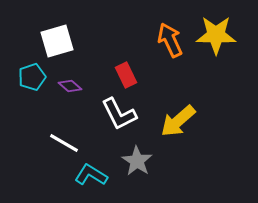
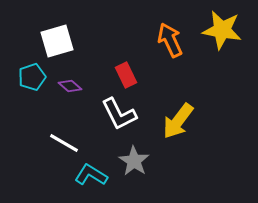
yellow star: moved 6 px right, 5 px up; rotated 9 degrees clockwise
yellow arrow: rotated 12 degrees counterclockwise
gray star: moved 3 px left
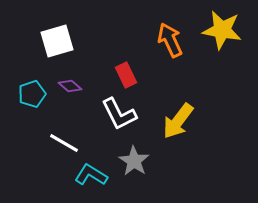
cyan pentagon: moved 17 px down
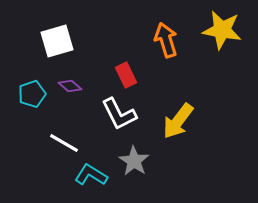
orange arrow: moved 4 px left; rotated 8 degrees clockwise
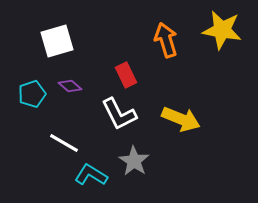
yellow arrow: moved 3 px right, 2 px up; rotated 105 degrees counterclockwise
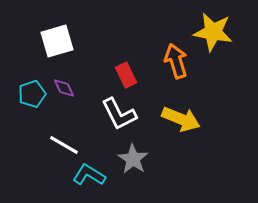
yellow star: moved 9 px left, 2 px down
orange arrow: moved 10 px right, 21 px down
purple diamond: moved 6 px left, 2 px down; rotated 25 degrees clockwise
white line: moved 2 px down
gray star: moved 1 px left, 2 px up
cyan L-shape: moved 2 px left
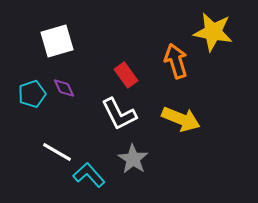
red rectangle: rotated 10 degrees counterclockwise
white line: moved 7 px left, 7 px down
cyan L-shape: rotated 16 degrees clockwise
